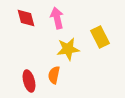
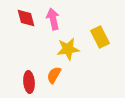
pink arrow: moved 4 px left, 1 px down
orange semicircle: rotated 18 degrees clockwise
red ellipse: moved 1 px down; rotated 10 degrees clockwise
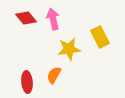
red diamond: rotated 25 degrees counterclockwise
yellow star: moved 1 px right
red ellipse: moved 2 px left
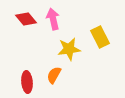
red diamond: moved 1 px down
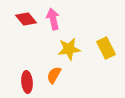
yellow rectangle: moved 6 px right, 11 px down
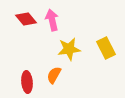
pink arrow: moved 1 px left, 1 px down
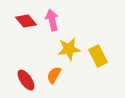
red diamond: moved 2 px down
yellow rectangle: moved 8 px left, 8 px down
red ellipse: moved 1 px left, 2 px up; rotated 30 degrees counterclockwise
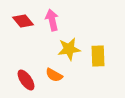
red diamond: moved 3 px left
yellow rectangle: rotated 25 degrees clockwise
orange semicircle: rotated 90 degrees counterclockwise
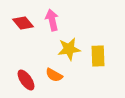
red diamond: moved 2 px down
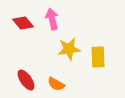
pink arrow: moved 1 px up
yellow rectangle: moved 1 px down
orange semicircle: moved 2 px right, 9 px down
